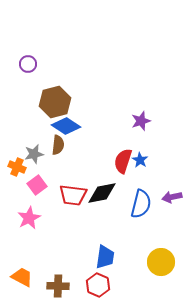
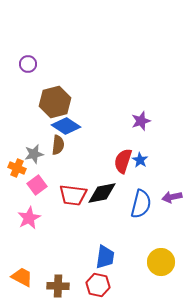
orange cross: moved 1 px down
red hexagon: rotated 10 degrees counterclockwise
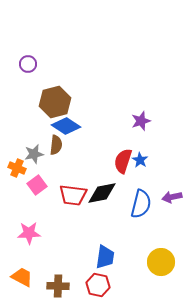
brown semicircle: moved 2 px left
pink star: moved 15 px down; rotated 25 degrees clockwise
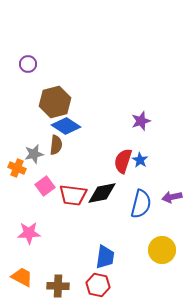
pink square: moved 8 px right, 1 px down
yellow circle: moved 1 px right, 12 px up
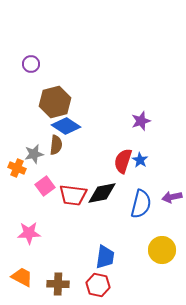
purple circle: moved 3 px right
brown cross: moved 2 px up
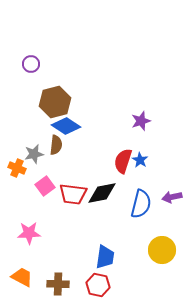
red trapezoid: moved 1 px up
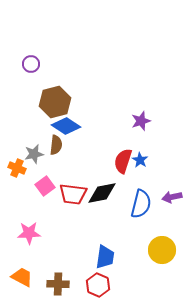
red hexagon: rotated 10 degrees clockwise
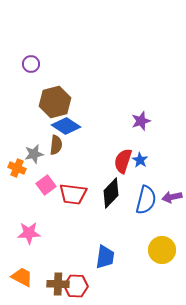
pink square: moved 1 px right, 1 px up
black diamond: moved 9 px right; rotated 36 degrees counterclockwise
blue semicircle: moved 5 px right, 4 px up
red hexagon: moved 22 px left, 1 px down; rotated 20 degrees counterclockwise
